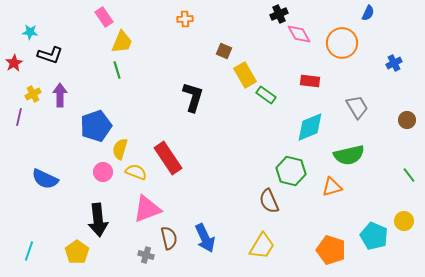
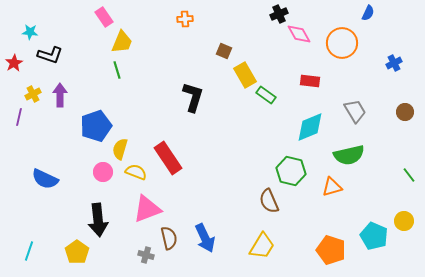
gray trapezoid at (357, 107): moved 2 px left, 4 px down
brown circle at (407, 120): moved 2 px left, 8 px up
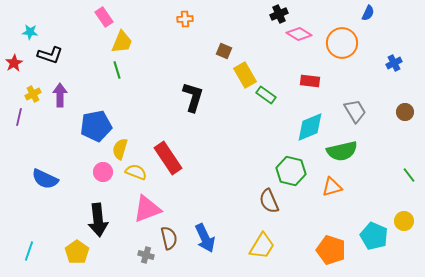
pink diamond at (299, 34): rotated 30 degrees counterclockwise
blue pentagon at (96, 126): rotated 8 degrees clockwise
green semicircle at (349, 155): moved 7 px left, 4 px up
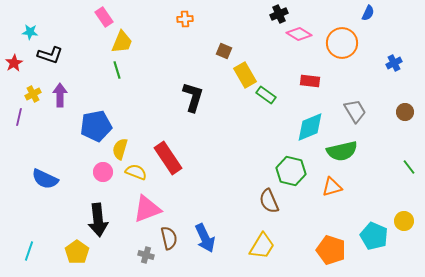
green line at (409, 175): moved 8 px up
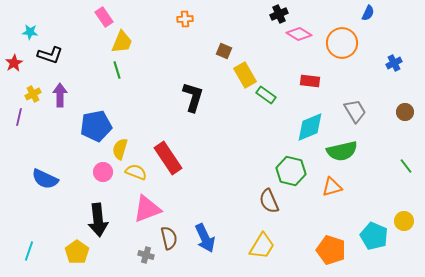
green line at (409, 167): moved 3 px left, 1 px up
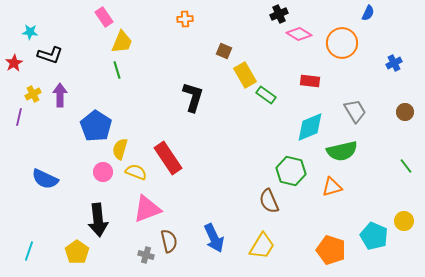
blue pentagon at (96, 126): rotated 28 degrees counterclockwise
brown semicircle at (169, 238): moved 3 px down
blue arrow at (205, 238): moved 9 px right
